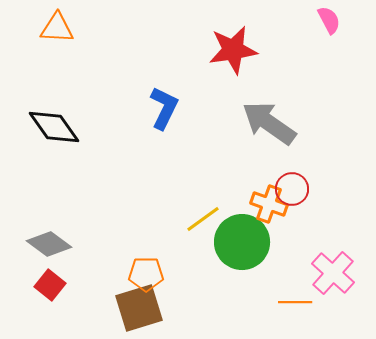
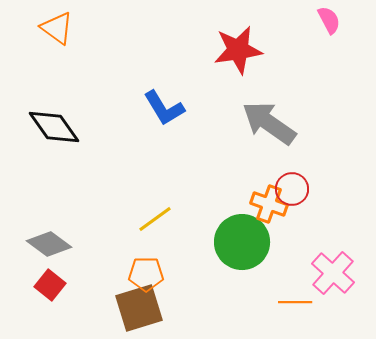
orange triangle: rotated 33 degrees clockwise
red star: moved 5 px right
blue L-shape: rotated 123 degrees clockwise
yellow line: moved 48 px left
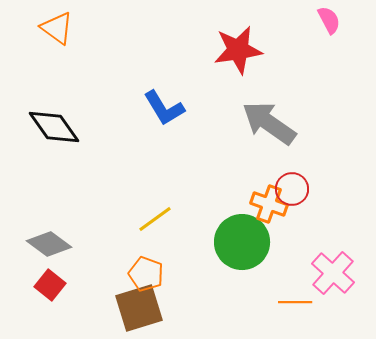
orange pentagon: rotated 20 degrees clockwise
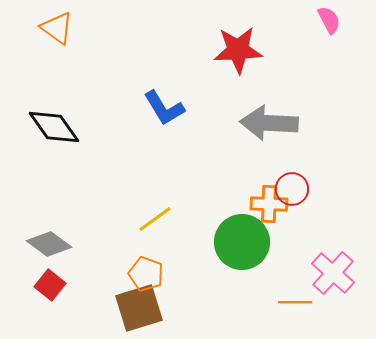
red star: rotated 6 degrees clockwise
gray arrow: rotated 32 degrees counterclockwise
orange cross: rotated 18 degrees counterclockwise
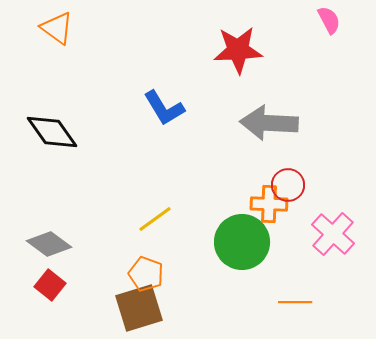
black diamond: moved 2 px left, 5 px down
red circle: moved 4 px left, 4 px up
pink cross: moved 39 px up
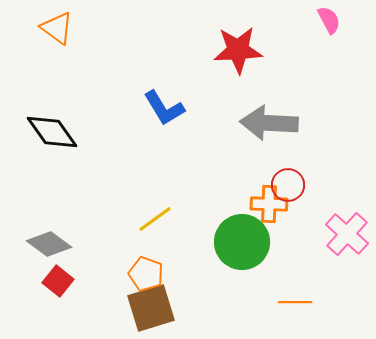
pink cross: moved 14 px right
red square: moved 8 px right, 4 px up
brown square: moved 12 px right
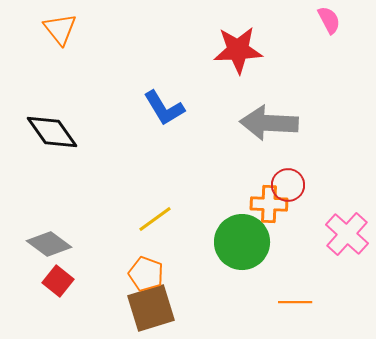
orange triangle: moved 3 px right, 1 px down; rotated 15 degrees clockwise
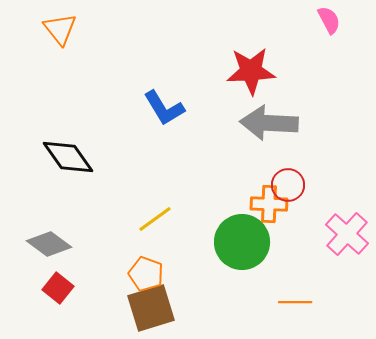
red star: moved 13 px right, 21 px down
black diamond: moved 16 px right, 25 px down
red square: moved 7 px down
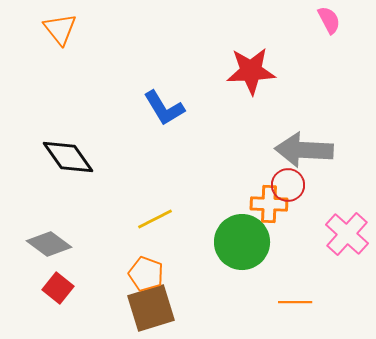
gray arrow: moved 35 px right, 27 px down
yellow line: rotated 9 degrees clockwise
